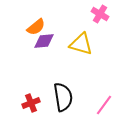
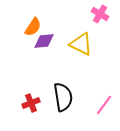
orange semicircle: moved 3 px left; rotated 18 degrees counterclockwise
yellow triangle: rotated 10 degrees clockwise
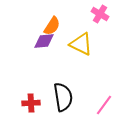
orange semicircle: moved 19 px right, 1 px up
red cross: rotated 18 degrees clockwise
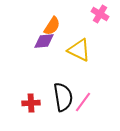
yellow triangle: moved 2 px left, 6 px down
pink line: moved 21 px left, 3 px up
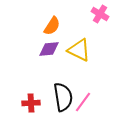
purple diamond: moved 5 px right, 8 px down
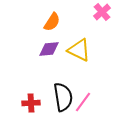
pink cross: moved 2 px right, 2 px up; rotated 18 degrees clockwise
orange semicircle: moved 4 px up
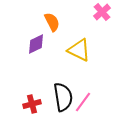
orange semicircle: rotated 60 degrees counterclockwise
purple diamond: moved 13 px left, 5 px up; rotated 20 degrees counterclockwise
red cross: moved 1 px right, 1 px down; rotated 12 degrees counterclockwise
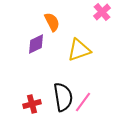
yellow triangle: rotated 45 degrees counterclockwise
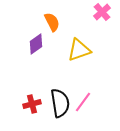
purple diamond: rotated 10 degrees counterclockwise
black semicircle: moved 3 px left, 6 px down
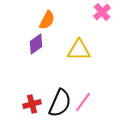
orange semicircle: moved 5 px left, 2 px up; rotated 54 degrees clockwise
yellow triangle: rotated 20 degrees clockwise
black semicircle: rotated 32 degrees clockwise
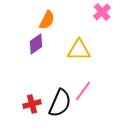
pink line: moved 11 px up
